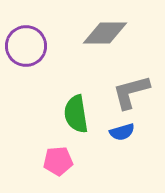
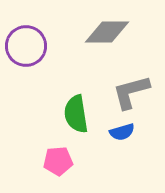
gray diamond: moved 2 px right, 1 px up
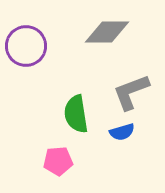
gray L-shape: rotated 6 degrees counterclockwise
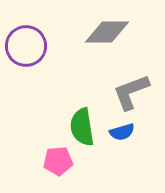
green semicircle: moved 6 px right, 13 px down
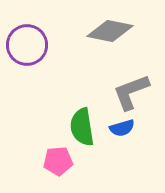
gray diamond: moved 3 px right, 1 px up; rotated 12 degrees clockwise
purple circle: moved 1 px right, 1 px up
blue semicircle: moved 4 px up
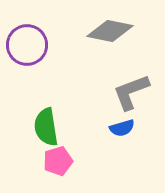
green semicircle: moved 36 px left
pink pentagon: rotated 12 degrees counterclockwise
